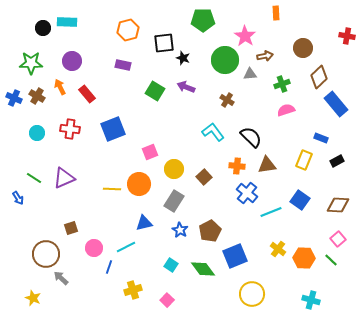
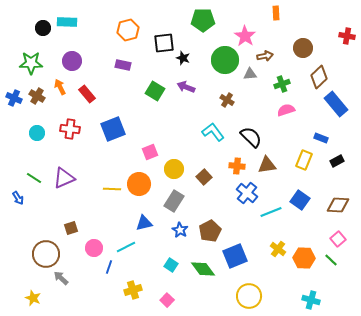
yellow circle at (252, 294): moved 3 px left, 2 px down
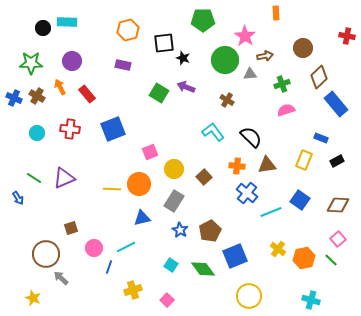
green square at (155, 91): moved 4 px right, 2 px down
blue triangle at (144, 223): moved 2 px left, 5 px up
orange hexagon at (304, 258): rotated 15 degrees counterclockwise
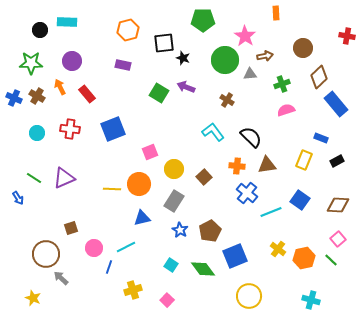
black circle at (43, 28): moved 3 px left, 2 px down
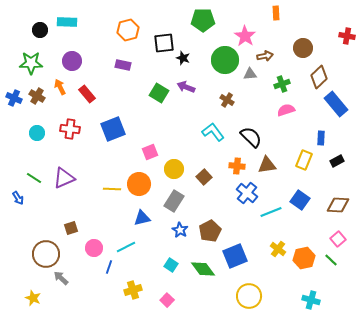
blue rectangle at (321, 138): rotated 72 degrees clockwise
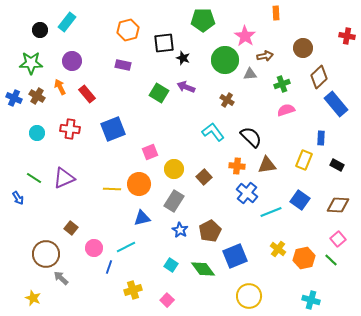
cyan rectangle at (67, 22): rotated 54 degrees counterclockwise
black rectangle at (337, 161): moved 4 px down; rotated 56 degrees clockwise
brown square at (71, 228): rotated 32 degrees counterclockwise
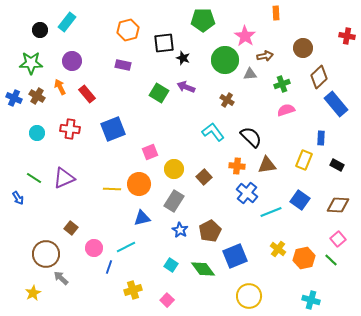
yellow star at (33, 298): moved 5 px up; rotated 21 degrees clockwise
